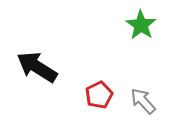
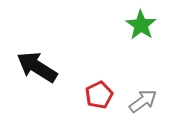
gray arrow: rotated 96 degrees clockwise
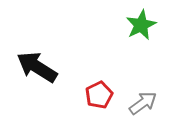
green star: rotated 12 degrees clockwise
gray arrow: moved 2 px down
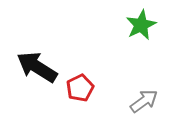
red pentagon: moved 19 px left, 7 px up
gray arrow: moved 1 px right, 2 px up
